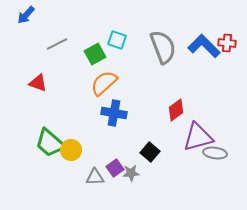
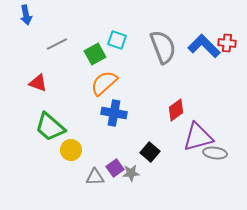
blue arrow: rotated 54 degrees counterclockwise
green trapezoid: moved 16 px up
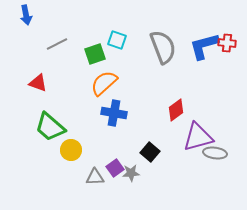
blue L-shape: rotated 60 degrees counterclockwise
green square: rotated 10 degrees clockwise
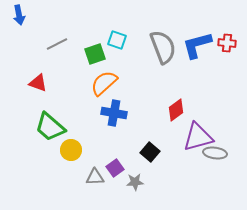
blue arrow: moved 7 px left
blue L-shape: moved 7 px left, 1 px up
gray star: moved 4 px right, 9 px down
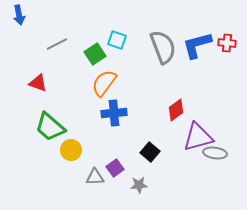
green square: rotated 15 degrees counterclockwise
orange semicircle: rotated 12 degrees counterclockwise
blue cross: rotated 15 degrees counterclockwise
gray star: moved 4 px right, 3 px down
